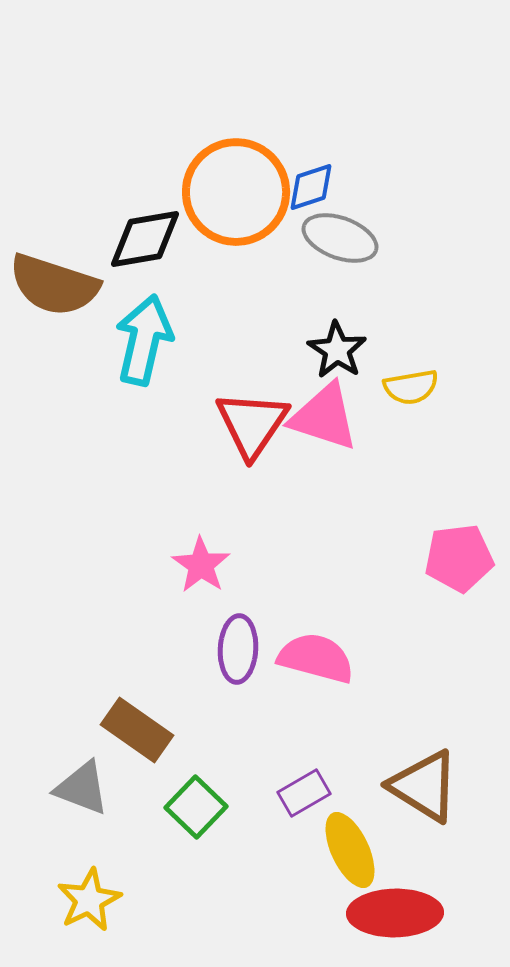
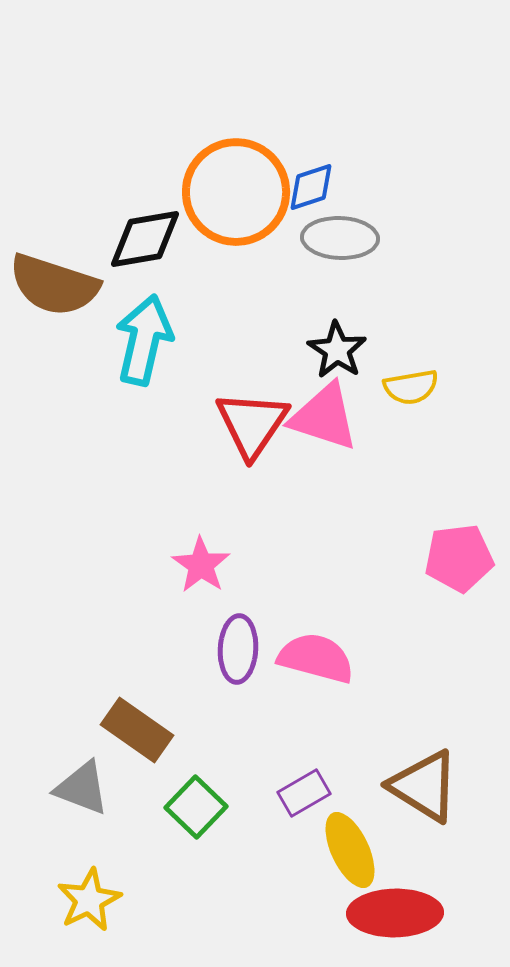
gray ellipse: rotated 18 degrees counterclockwise
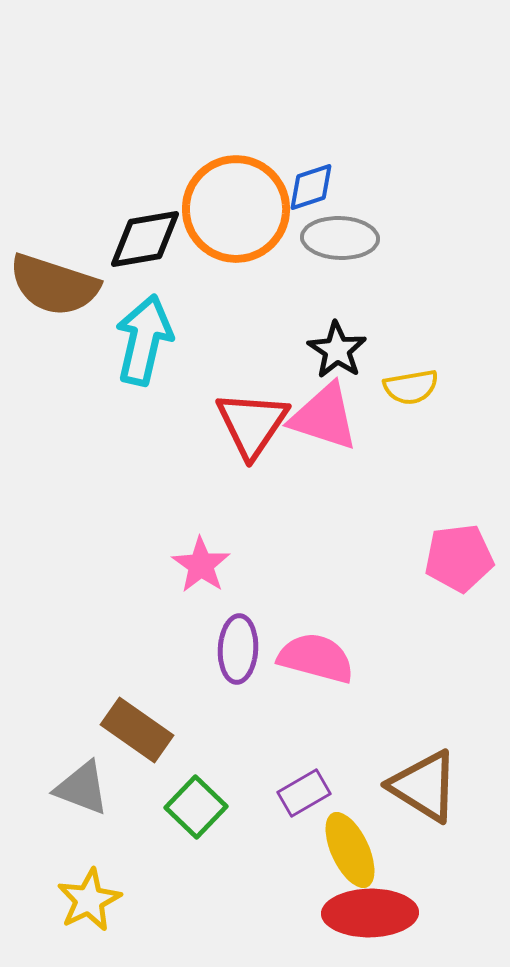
orange circle: moved 17 px down
red ellipse: moved 25 px left
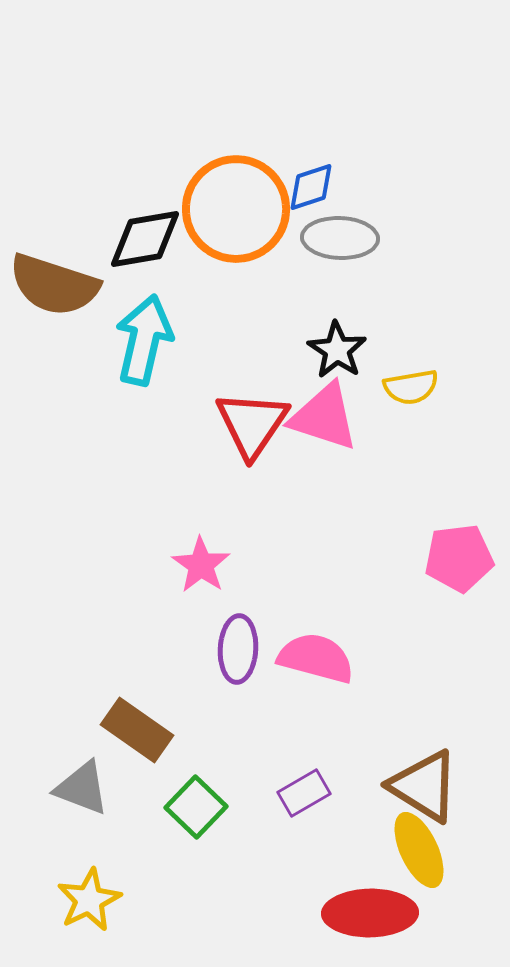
yellow ellipse: moved 69 px right
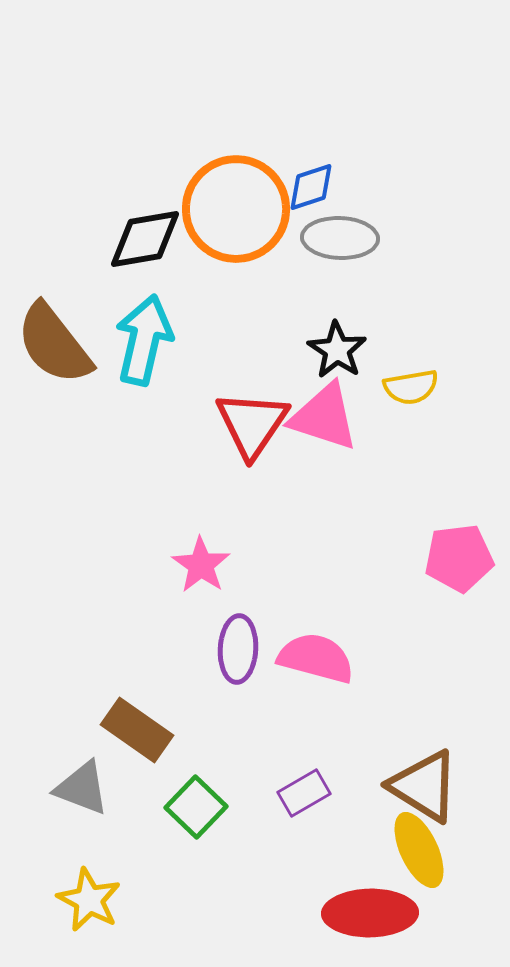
brown semicircle: moved 59 px down; rotated 34 degrees clockwise
yellow star: rotated 18 degrees counterclockwise
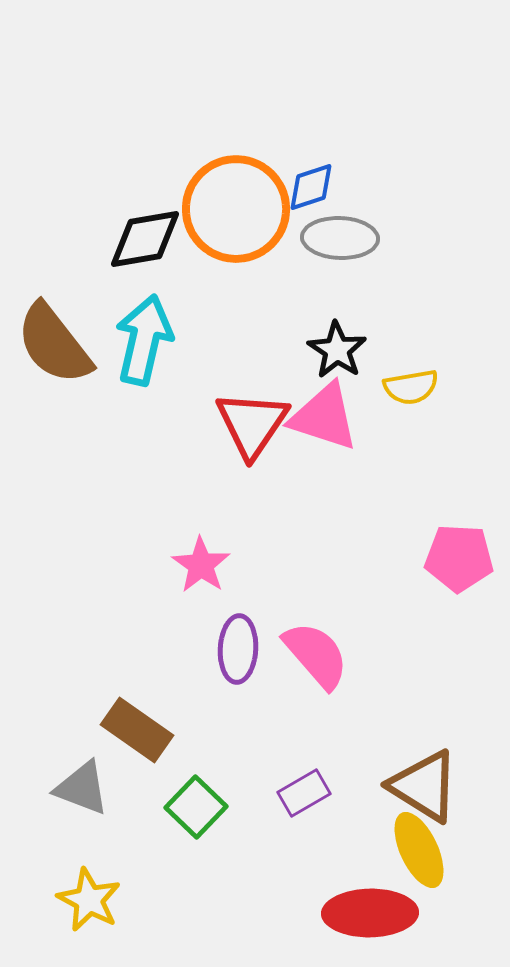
pink pentagon: rotated 10 degrees clockwise
pink semicircle: moved 3 px up; rotated 34 degrees clockwise
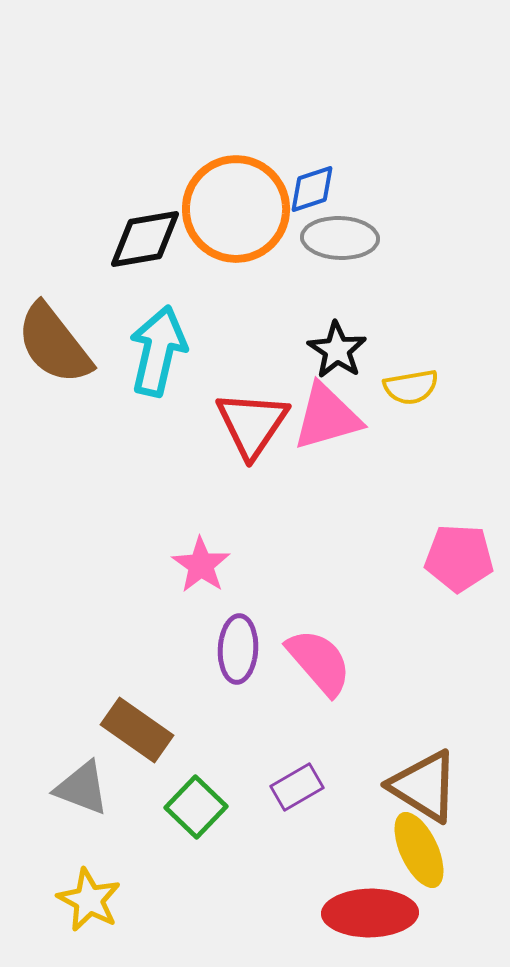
blue diamond: moved 1 px right, 2 px down
cyan arrow: moved 14 px right, 11 px down
pink triangle: moved 3 px right; rotated 34 degrees counterclockwise
pink semicircle: moved 3 px right, 7 px down
purple rectangle: moved 7 px left, 6 px up
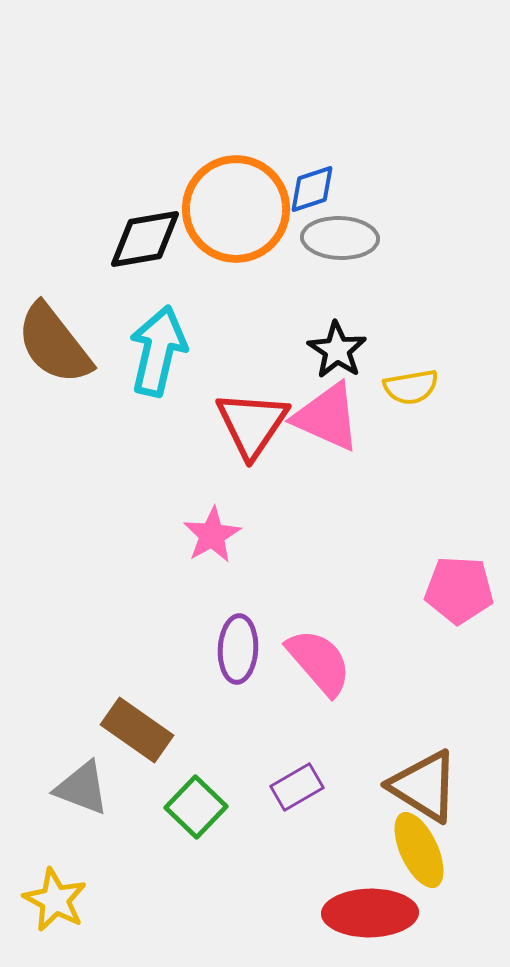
pink triangle: rotated 40 degrees clockwise
pink pentagon: moved 32 px down
pink star: moved 11 px right, 30 px up; rotated 8 degrees clockwise
yellow star: moved 34 px left
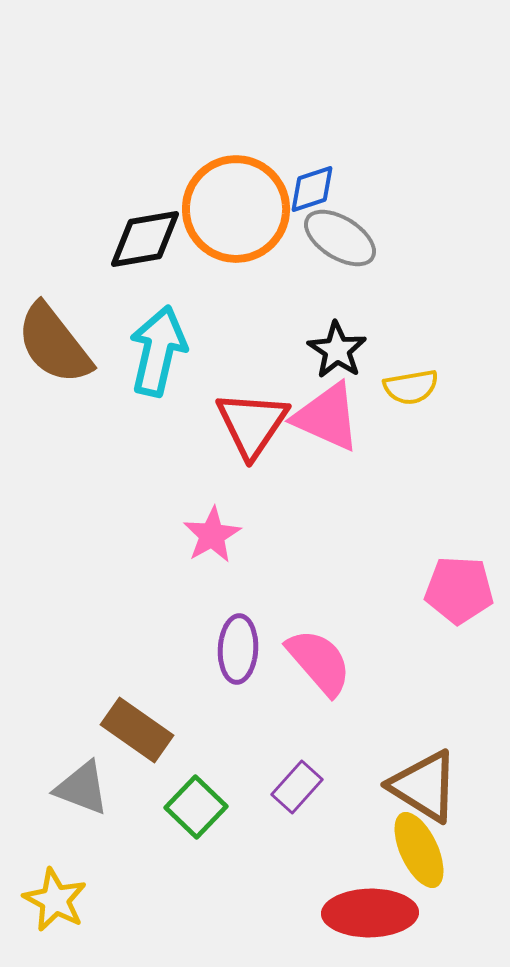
gray ellipse: rotated 30 degrees clockwise
purple rectangle: rotated 18 degrees counterclockwise
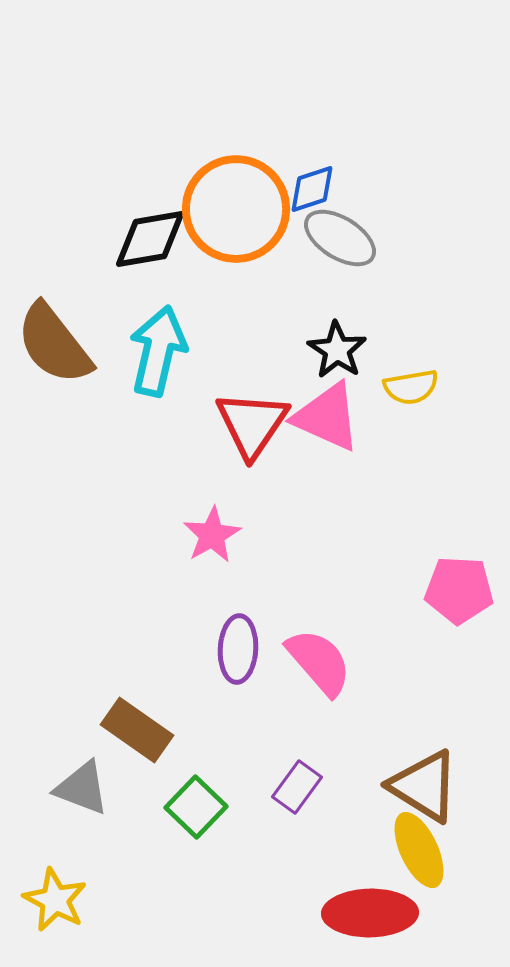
black diamond: moved 5 px right
purple rectangle: rotated 6 degrees counterclockwise
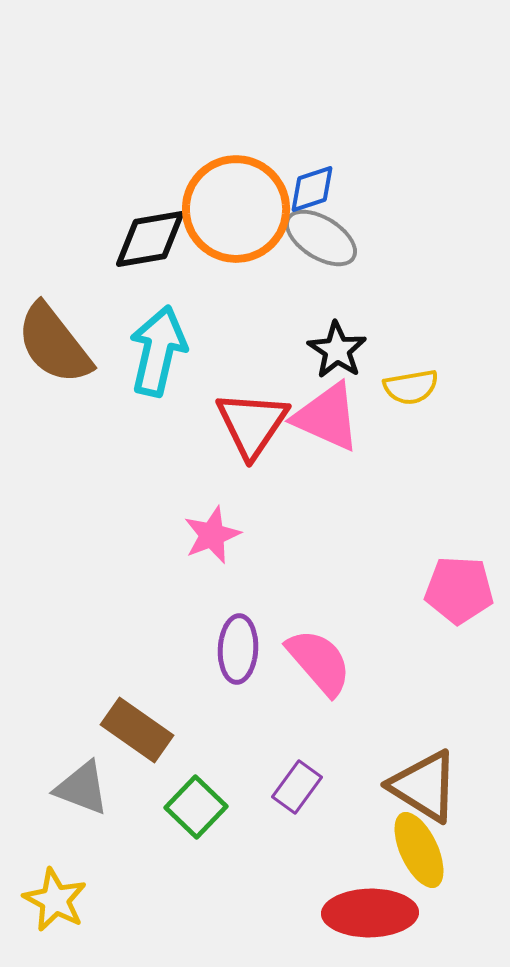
gray ellipse: moved 19 px left
pink star: rotated 8 degrees clockwise
